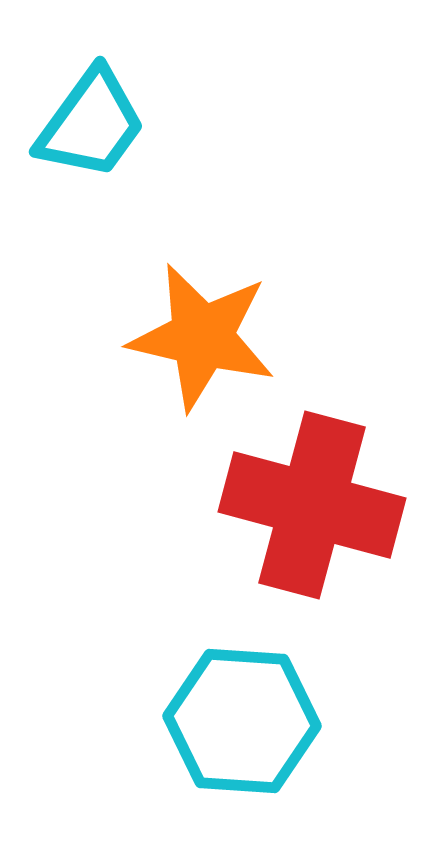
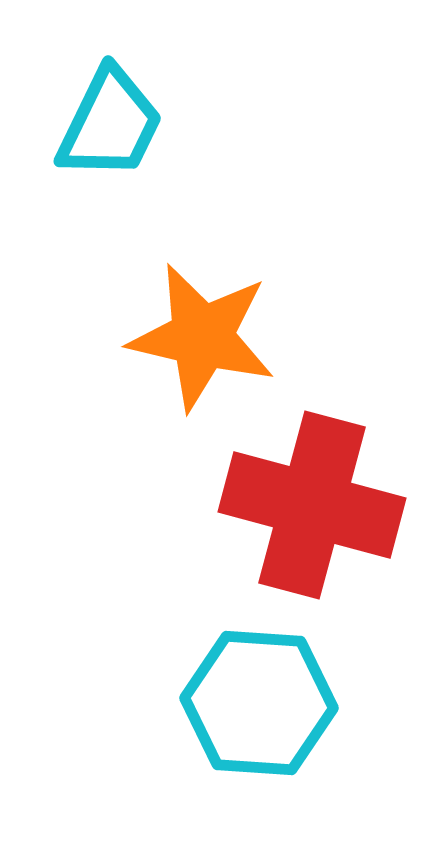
cyan trapezoid: moved 19 px right; rotated 10 degrees counterclockwise
cyan hexagon: moved 17 px right, 18 px up
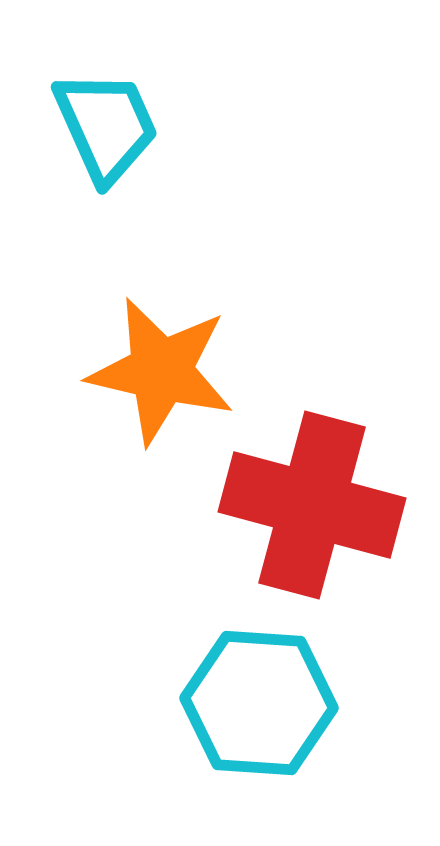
cyan trapezoid: moved 4 px left, 2 px down; rotated 50 degrees counterclockwise
orange star: moved 41 px left, 34 px down
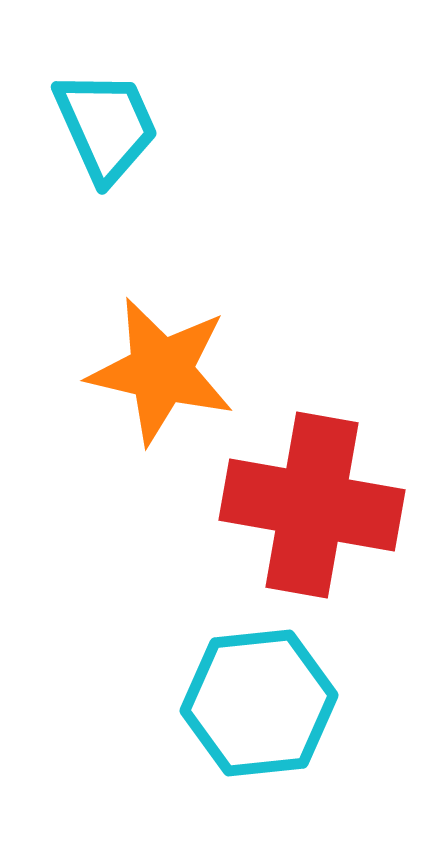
red cross: rotated 5 degrees counterclockwise
cyan hexagon: rotated 10 degrees counterclockwise
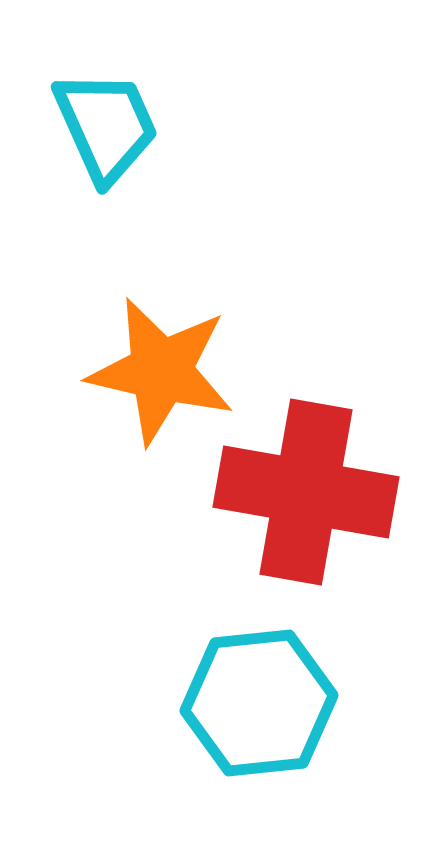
red cross: moved 6 px left, 13 px up
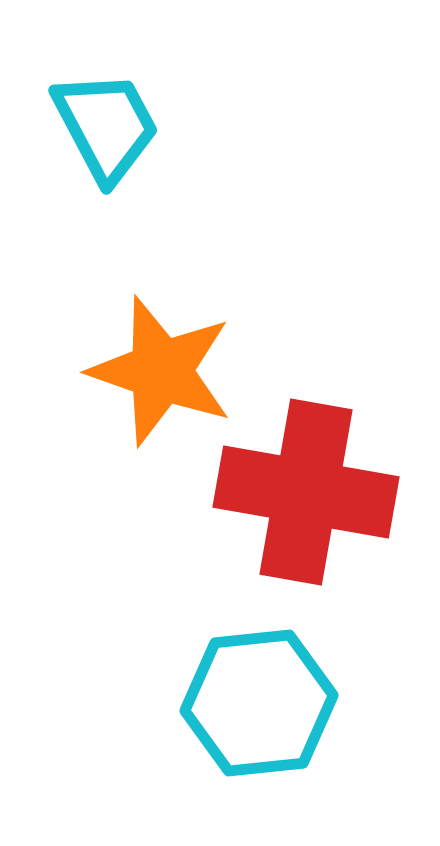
cyan trapezoid: rotated 4 degrees counterclockwise
orange star: rotated 6 degrees clockwise
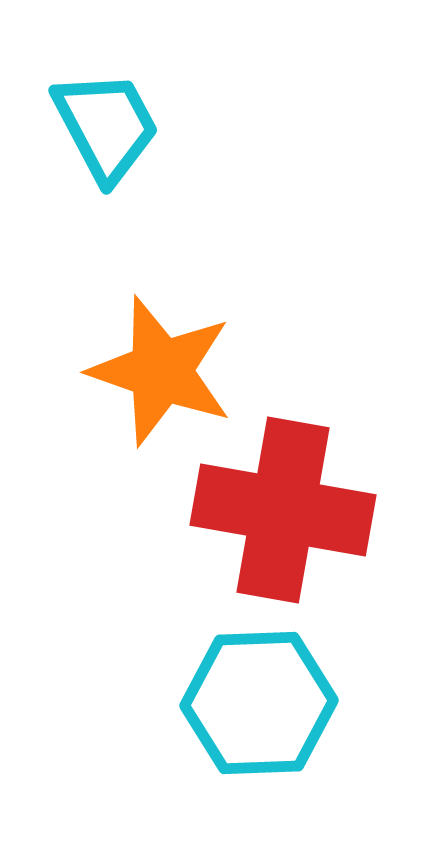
red cross: moved 23 px left, 18 px down
cyan hexagon: rotated 4 degrees clockwise
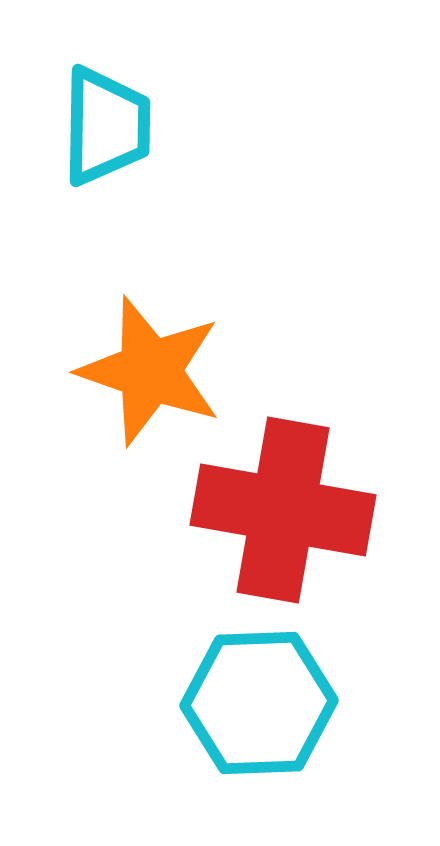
cyan trapezoid: rotated 29 degrees clockwise
orange star: moved 11 px left
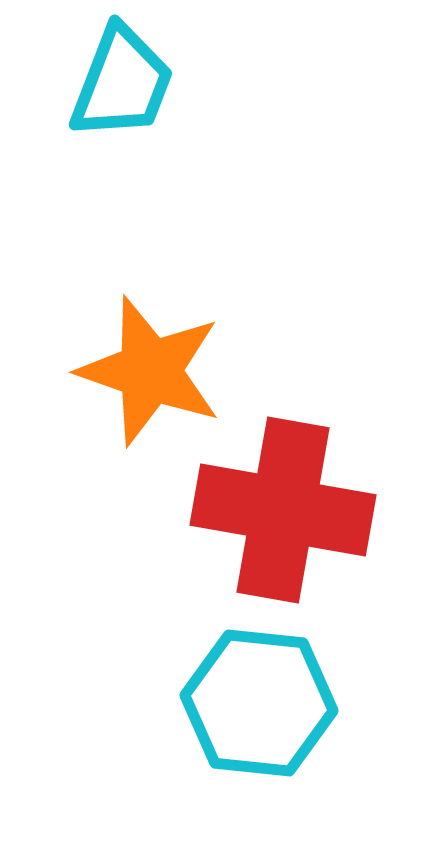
cyan trapezoid: moved 16 px right, 43 px up; rotated 20 degrees clockwise
cyan hexagon: rotated 8 degrees clockwise
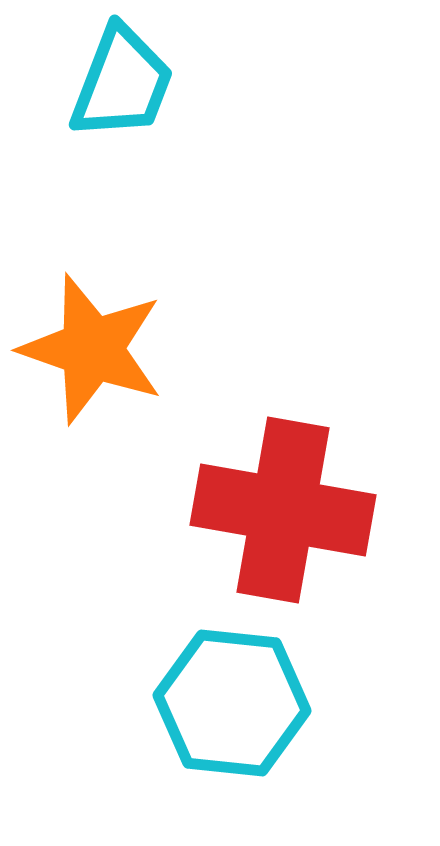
orange star: moved 58 px left, 22 px up
cyan hexagon: moved 27 px left
